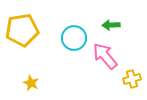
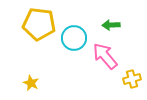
yellow pentagon: moved 17 px right, 6 px up; rotated 16 degrees clockwise
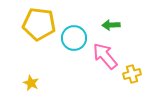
yellow cross: moved 5 px up
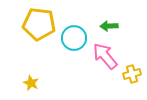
green arrow: moved 2 px left, 1 px down
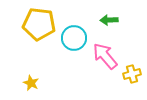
green arrow: moved 6 px up
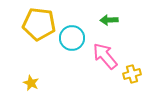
cyan circle: moved 2 px left
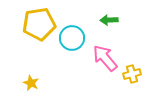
yellow pentagon: rotated 16 degrees counterclockwise
pink arrow: moved 2 px down
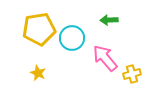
yellow pentagon: moved 5 px down
yellow star: moved 7 px right, 10 px up
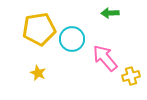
green arrow: moved 1 px right, 7 px up
cyan circle: moved 1 px down
yellow cross: moved 1 px left, 2 px down
